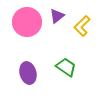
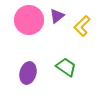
pink circle: moved 2 px right, 2 px up
purple ellipse: rotated 30 degrees clockwise
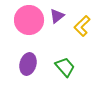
green trapezoid: moved 1 px left; rotated 15 degrees clockwise
purple ellipse: moved 9 px up
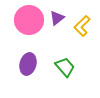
purple triangle: moved 2 px down
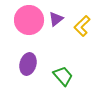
purple triangle: moved 1 px left, 1 px down
green trapezoid: moved 2 px left, 9 px down
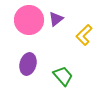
yellow L-shape: moved 2 px right, 9 px down
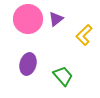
pink circle: moved 1 px left, 1 px up
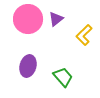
purple ellipse: moved 2 px down
green trapezoid: moved 1 px down
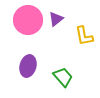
pink circle: moved 1 px down
yellow L-shape: moved 1 px down; rotated 55 degrees counterclockwise
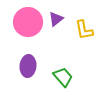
pink circle: moved 2 px down
yellow L-shape: moved 6 px up
purple ellipse: rotated 10 degrees counterclockwise
